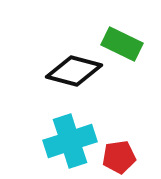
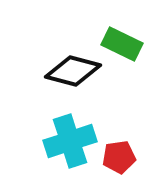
black diamond: moved 1 px left
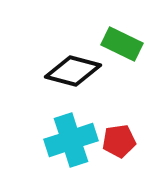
cyan cross: moved 1 px right, 1 px up
red pentagon: moved 16 px up
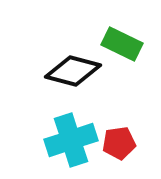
red pentagon: moved 2 px down
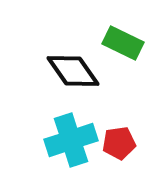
green rectangle: moved 1 px right, 1 px up
black diamond: rotated 40 degrees clockwise
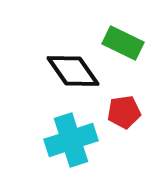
red pentagon: moved 5 px right, 31 px up
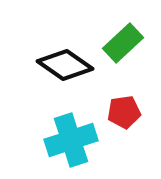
green rectangle: rotated 69 degrees counterclockwise
black diamond: moved 8 px left, 6 px up; rotated 20 degrees counterclockwise
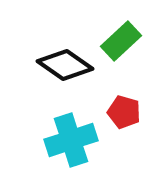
green rectangle: moved 2 px left, 2 px up
red pentagon: rotated 24 degrees clockwise
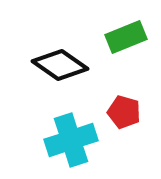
green rectangle: moved 5 px right, 4 px up; rotated 21 degrees clockwise
black diamond: moved 5 px left
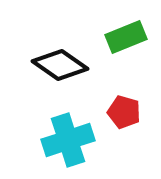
cyan cross: moved 3 px left
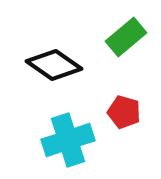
green rectangle: rotated 18 degrees counterclockwise
black diamond: moved 6 px left
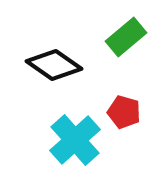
cyan cross: moved 7 px right; rotated 24 degrees counterclockwise
